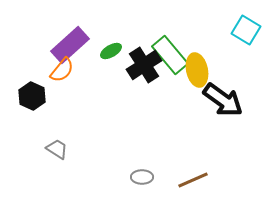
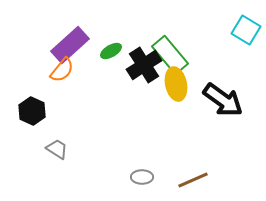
yellow ellipse: moved 21 px left, 14 px down
black hexagon: moved 15 px down
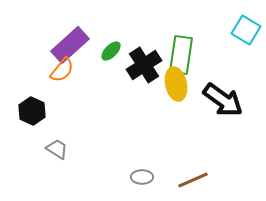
green ellipse: rotated 15 degrees counterclockwise
green rectangle: moved 11 px right; rotated 48 degrees clockwise
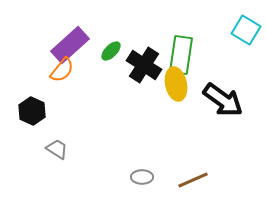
black cross: rotated 24 degrees counterclockwise
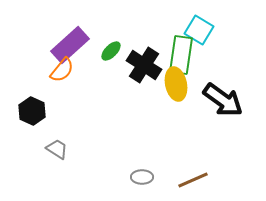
cyan square: moved 47 px left
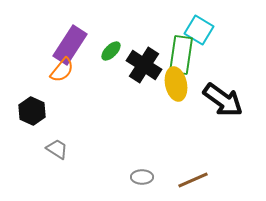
purple rectangle: rotated 15 degrees counterclockwise
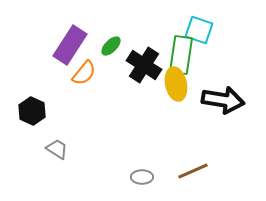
cyan square: rotated 12 degrees counterclockwise
green ellipse: moved 5 px up
orange semicircle: moved 22 px right, 3 px down
black arrow: rotated 27 degrees counterclockwise
brown line: moved 9 px up
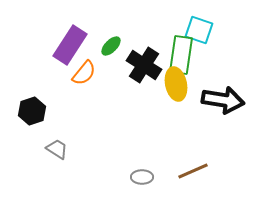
black hexagon: rotated 16 degrees clockwise
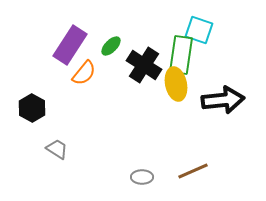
black arrow: rotated 15 degrees counterclockwise
black hexagon: moved 3 px up; rotated 12 degrees counterclockwise
